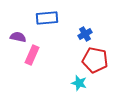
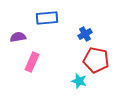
purple semicircle: rotated 21 degrees counterclockwise
pink rectangle: moved 7 px down
red pentagon: moved 1 px right
cyan star: moved 2 px up
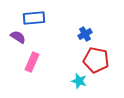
blue rectangle: moved 13 px left
purple semicircle: rotated 42 degrees clockwise
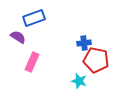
blue rectangle: rotated 15 degrees counterclockwise
blue cross: moved 1 px left, 9 px down; rotated 24 degrees clockwise
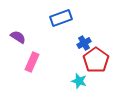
blue rectangle: moved 27 px right
blue cross: rotated 24 degrees counterclockwise
red pentagon: rotated 25 degrees clockwise
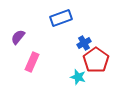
purple semicircle: rotated 84 degrees counterclockwise
cyan star: moved 1 px left, 4 px up
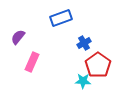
red pentagon: moved 2 px right, 5 px down
cyan star: moved 5 px right, 4 px down; rotated 14 degrees counterclockwise
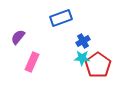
blue cross: moved 1 px left, 2 px up
cyan star: moved 1 px left, 23 px up
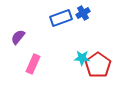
blue cross: moved 28 px up
pink rectangle: moved 1 px right, 2 px down
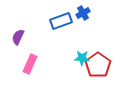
blue rectangle: moved 3 px down
purple semicircle: rotated 14 degrees counterclockwise
pink rectangle: moved 3 px left
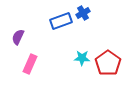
red pentagon: moved 10 px right, 2 px up
